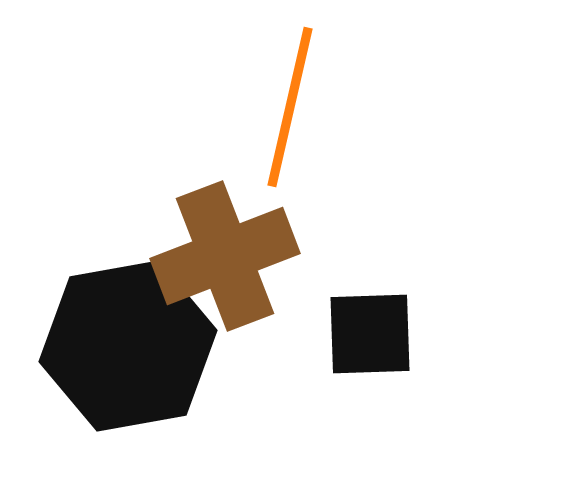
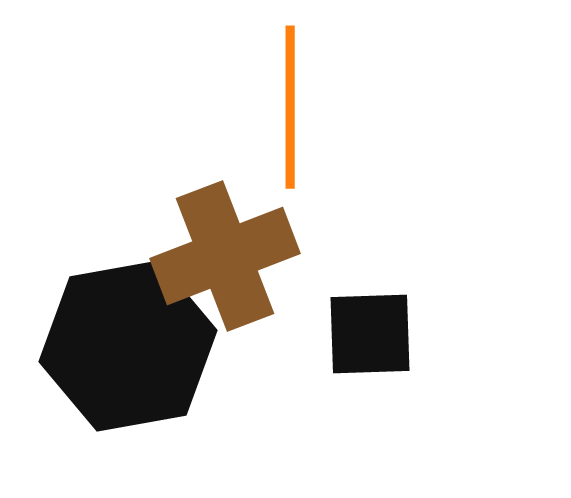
orange line: rotated 13 degrees counterclockwise
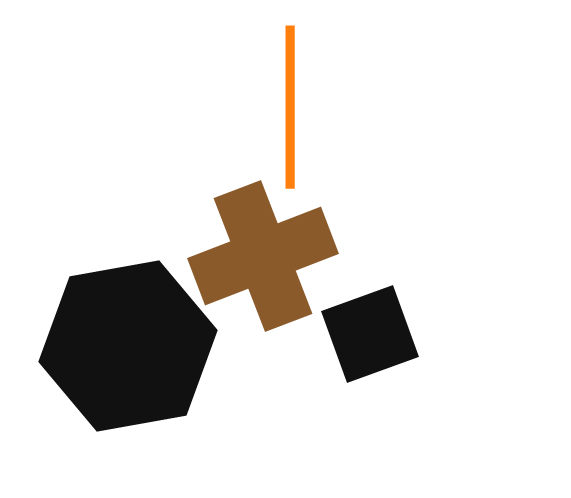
brown cross: moved 38 px right
black square: rotated 18 degrees counterclockwise
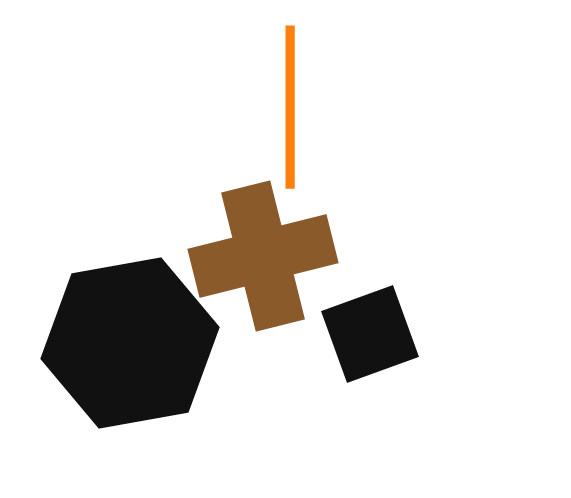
brown cross: rotated 7 degrees clockwise
black hexagon: moved 2 px right, 3 px up
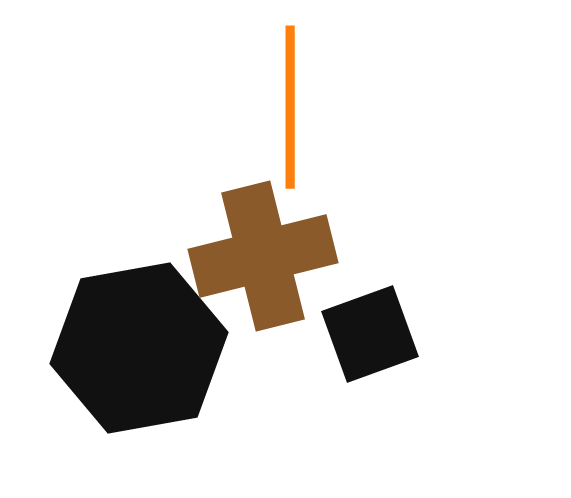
black hexagon: moved 9 px right, 5 px down
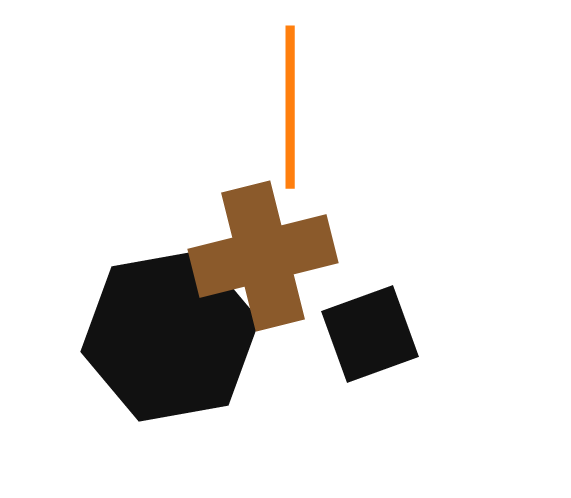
black hexagon: moved 31 px right, 12 px up
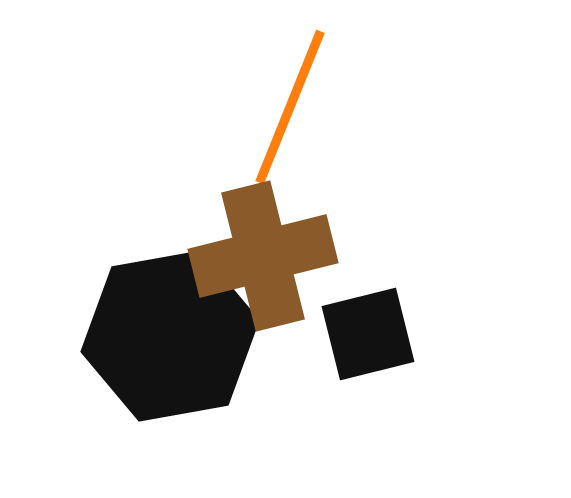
orange line: rotated 22 degrees clockwise
black square: moved 2 px left; rotated 6 degrees clockwise
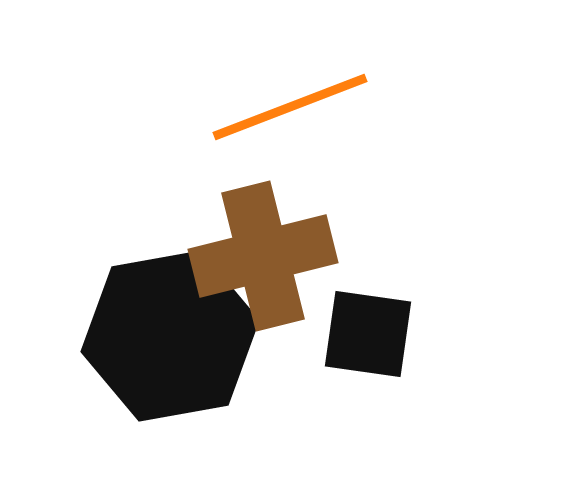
orange line: rotated 47 degrees clockwise
black square: rotated 22 degrees clockwise
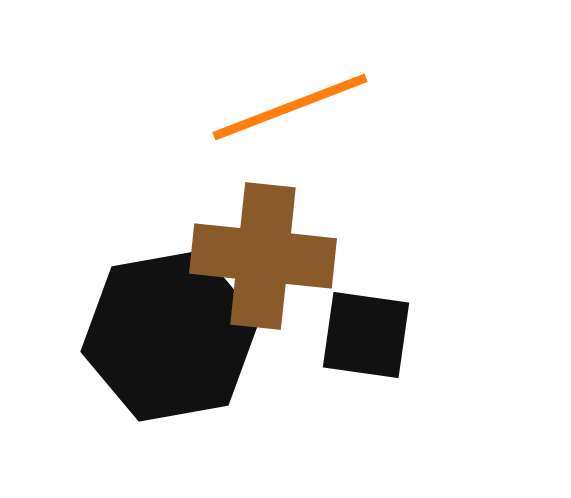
brown cross: rotated 20 degrees clockwise
black square: moved 2 px left, 1 px down
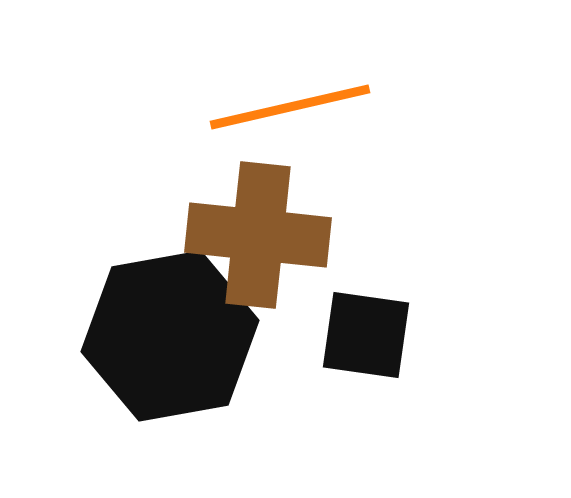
orange line: rotated 8 degrees clockwise
brown cross: moved 5 px left, 21 px up
